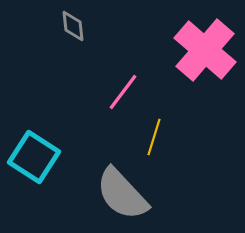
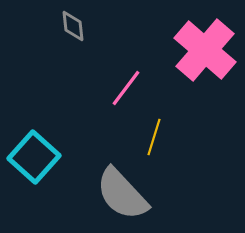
pink line: moved 3 px right, 4 px up
cyan square: rotated 9 degrees clockwise
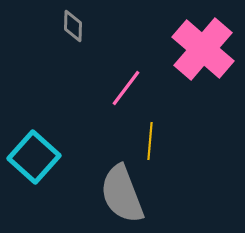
gray diamond: rotated 8 degrees clockwise
pink cross: moved 2 px left, 1 px up
yellow line: moved 4 px left, 4 px down; rotated 12 degrees counterclockwise
gray semicircle: rotated 22 degrees clockwise
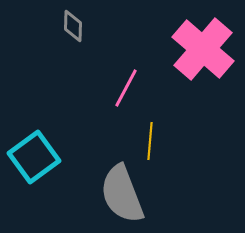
pink line: rotated 9 degrees counterclockwise
cyan square: rotated 12 degrees clockwise
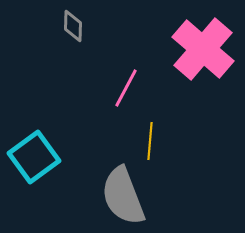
gray semicircle: moved 1 px right, 2 px down
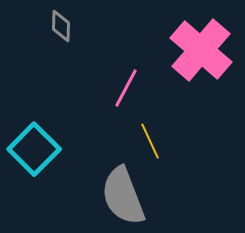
gray diamond: moved 12 px left
pink cross: moved 2 px left, 1 px down
yellow line: rotated 30 degrees counterclockwise
cyan square: moved 8 px up; rotated 9 degrees counterclockwise
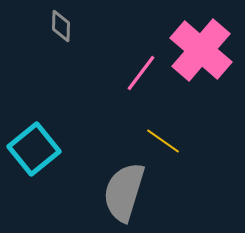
pink line: moved 15 px right, 15 px up; rotated 9 degrees clockwise
yellow line: moved 13 px right; rotated 30 degrees counterclockwise
cyan square: rotated 6 degrees clockwise
gray semicircle: moved 1 px right, 4 px up; rotated 38 degrees clockwise
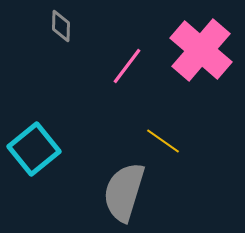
pink line: moved 14 px left, 7 px up
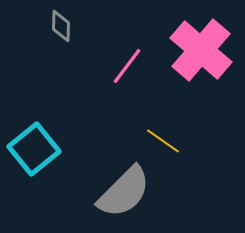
gray semicircle: rotated 152 degrees counterclockwise
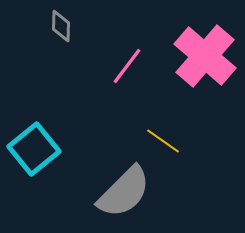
pink cross: moved 4 px right, 6 px down
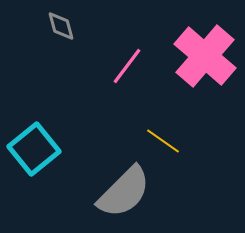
gray diamond: rotated 16 degrees counterclockwise
